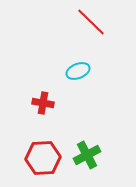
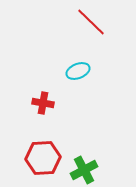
green cross: moved 3 px left, 15 px down
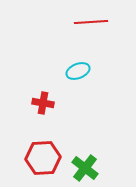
red line: rotated 48 degrees counterclockwise
green cross: moved 1 px right, 2 px up; rotated 24 degrees counterclockwise
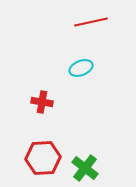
red line: rotated 8 degrees counterclockwise
cyan ellipse: moved 3 px right, 3 px up
red cross: moved 1 px left, 1 px up
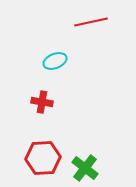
cyan ellipse: moved 26 px left, 7 px up
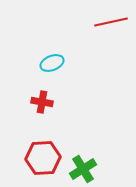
red line: moved 20 px right
cyan ellipse: moved 3 px left, 2 px down
green cross: moved 2 px left, 1 px down; rotated 20 degrees clockwise
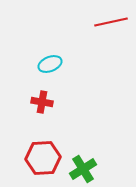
cyan ellipse: moved 2 px left, 1 px down
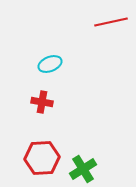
red hexagon: moved 1 px left
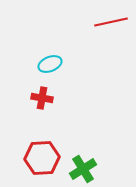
red cross: moved 4 px up
